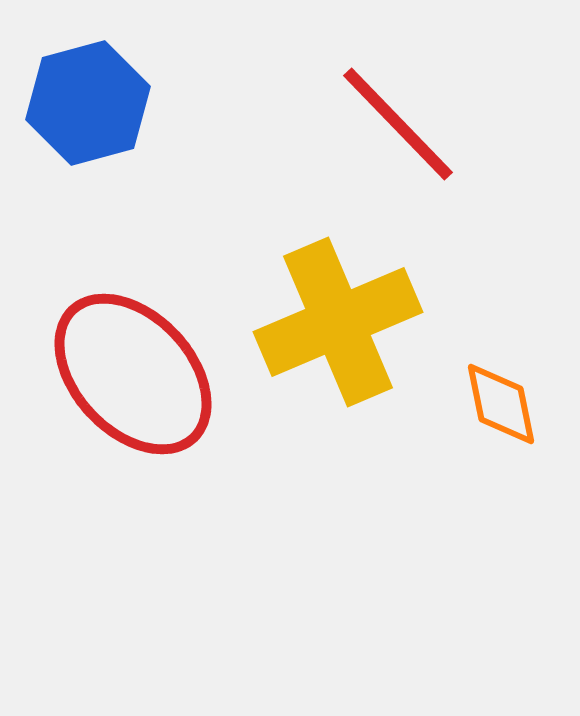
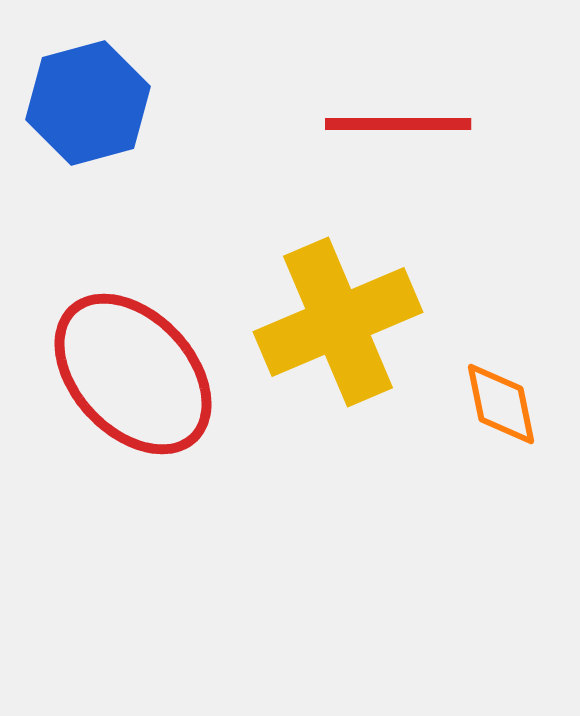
red line: rotated 46 degrees counterclockwise
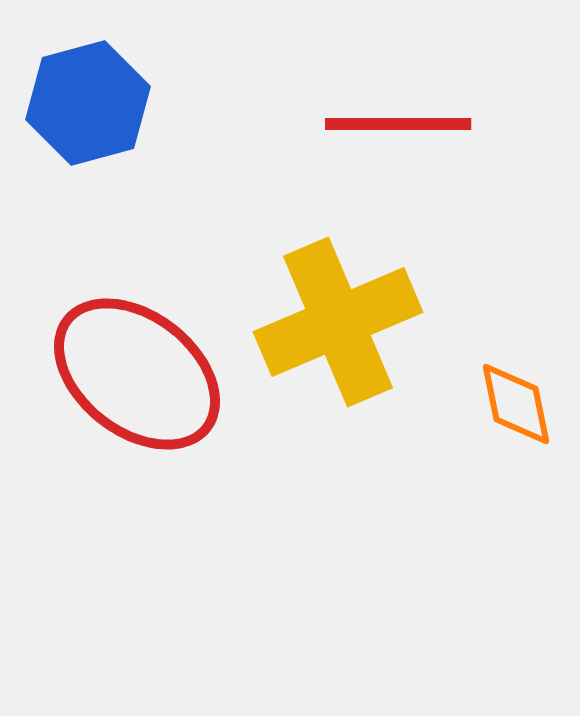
red ellipse: moved 4 px right; rotated 9 degrees counterclockwise
orange diamond: moved 15 px right
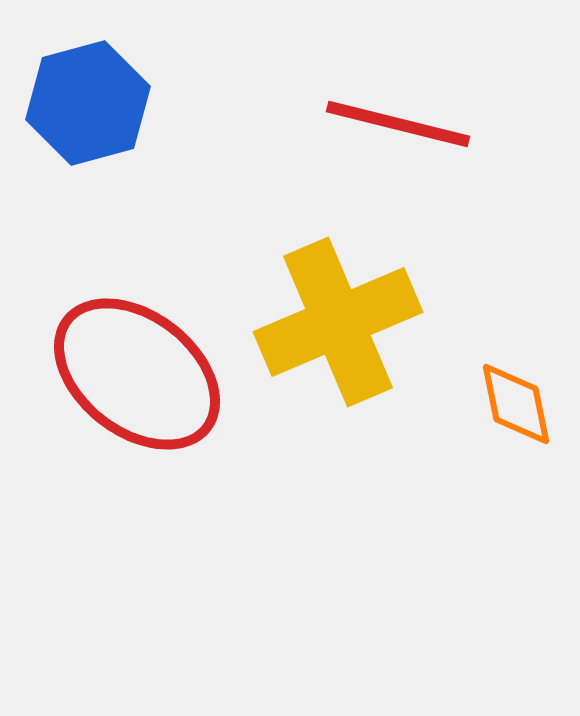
red line: rotated 14 degrees clockwise
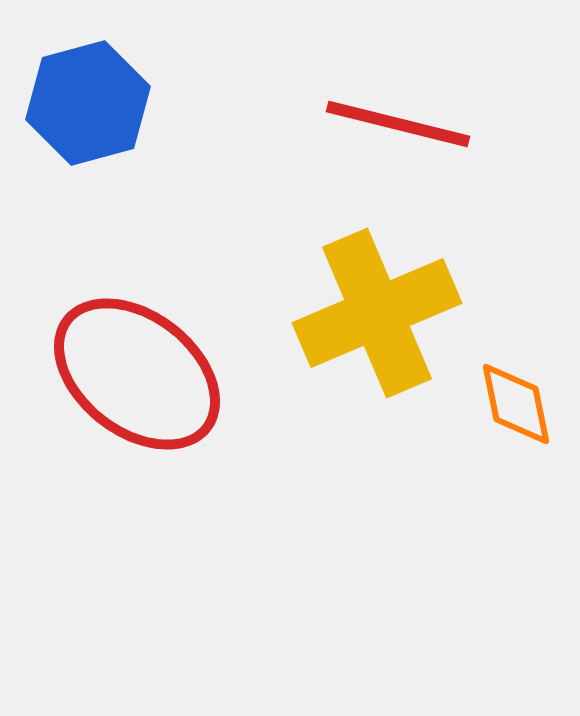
yellow cross: moved 39 px right, 9 px up
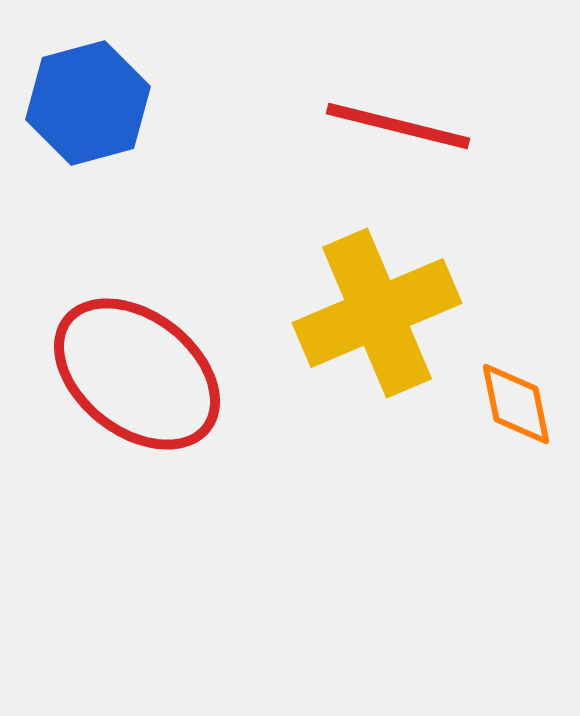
red line: moved 2 px down
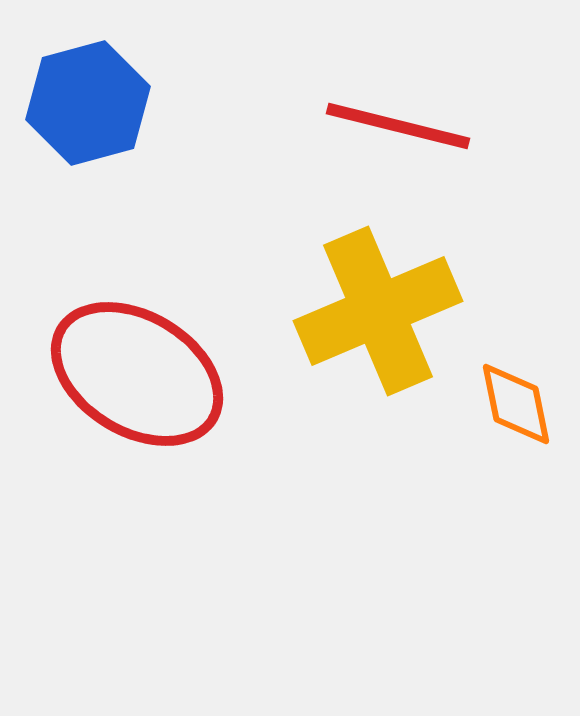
yellow cross: moved 1 px right, 2 px up
red ellipse: rotated 7 degrees counterclockwise
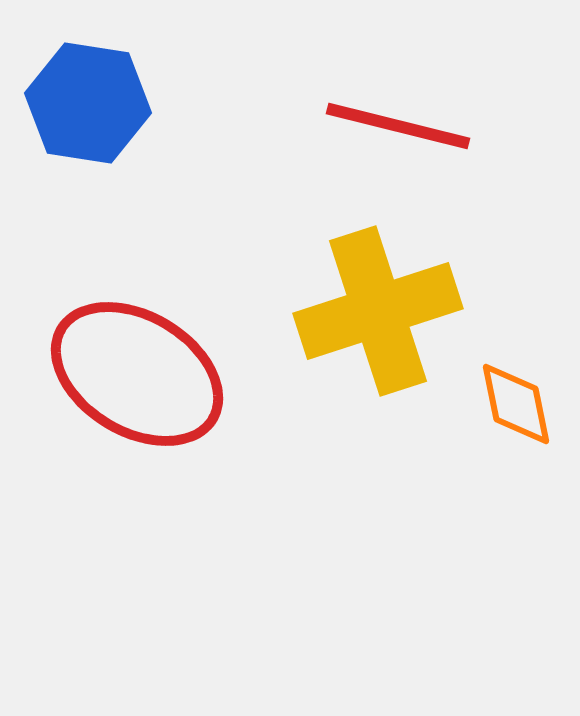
blue hexagon: rotated 24 degrees clockwise
yellow cross: rotated 5 degrees clockwise
